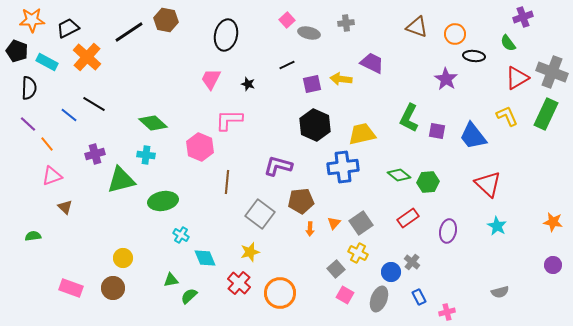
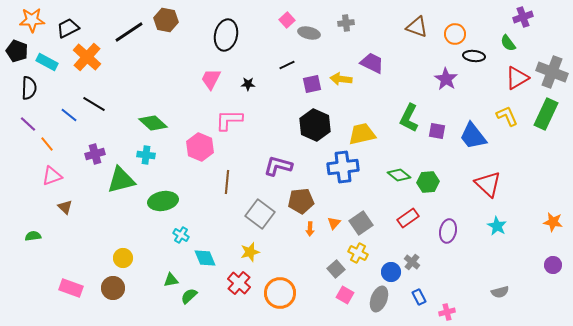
black star at (248, 84): rotated 16 degrees counterclockwise
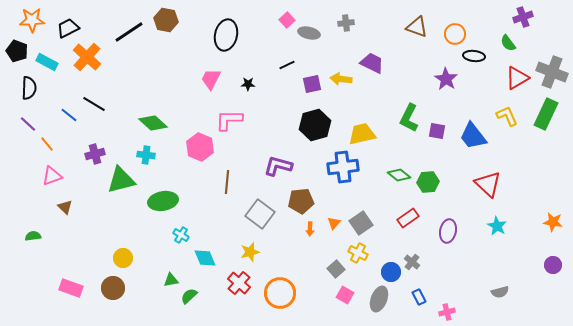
black hexagon at (315, 125): rotated 20 degrees clockwise
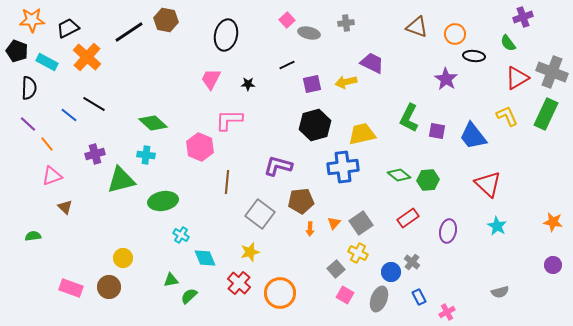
yellow arrow at (341, 79): moved 5 px right, 3 px down; rotated 20 degrees counterclockwise
green hexagon at (428, 182): moved 2 px up
brown circle at (113, 288): moved 4 px left, 1 px up
pink cross at (447, 312): rotated 14 degrees counterclockwise
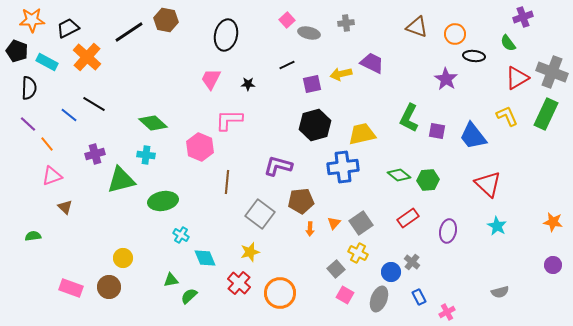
yellow arrow at (346, 82): moved 5 px left, 8 px up
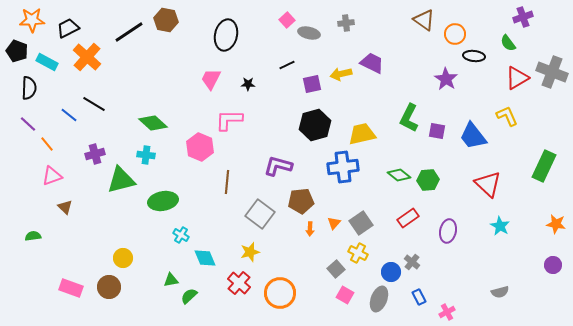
brown triangle at (417, 27): moved 7 px right, 7 px up; rotated 15 degrees clockwise
green rectangle at (546, 114): moved 2 px left, 52 px down
orange star at (553, 222): moved 3 px right, 2 px down
cyan star at (497, 226): moved 3 px right
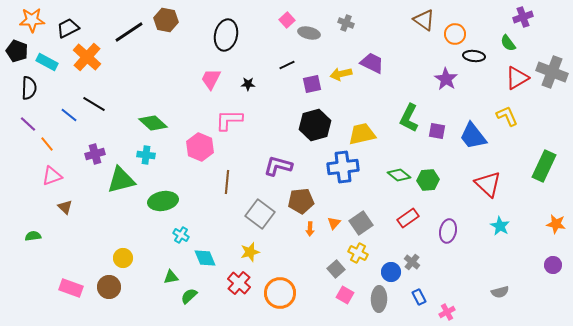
gray cross at (346, 23): rotated 28 degrees clockwise
green triangle at (171, 280): moved 3 px up
gray ellipse at (379, 299): rotated 20 degrees counterclockwise
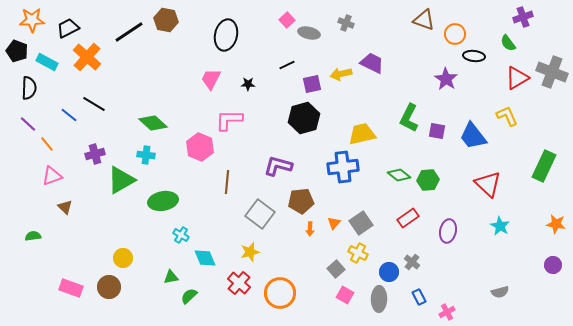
brown triangle at (424, 20): rotated 15 degrees counterclockwise
black hexagon at (315, 125): moved 11 px left, 7 px up
green triangle at (121, 180): rotated 16 degrees counterclockwise
blue circle at (391, 272): moved 2 px left
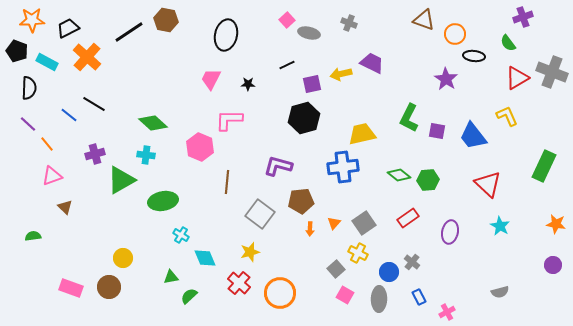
gray cross at (346, 23): moved 3 px right
gray square at (361, 223): moved 3 px right
purple ellipse at (448, 231): moved 2 px right, 1 px down
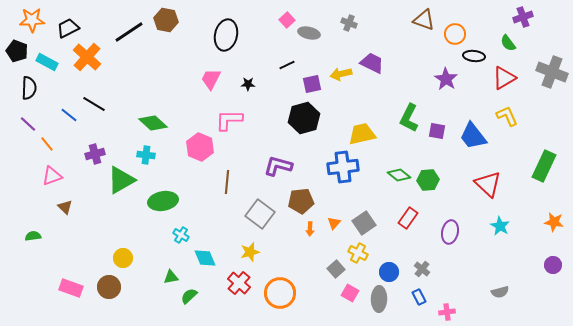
red triangle at (517, 78): moved 13 px left
red rectangle at (408, 218): rotated 20 degrees counterclockwise
orange star at (556, 224): moved 2 px left, 2 px up
gray cross at (412, 262): moved 10 px right, 7 px down
pink square at (345, 295): moved 5 px right, 2 px up
pink cross at (447, 312): rotated 21 degrees clockwise
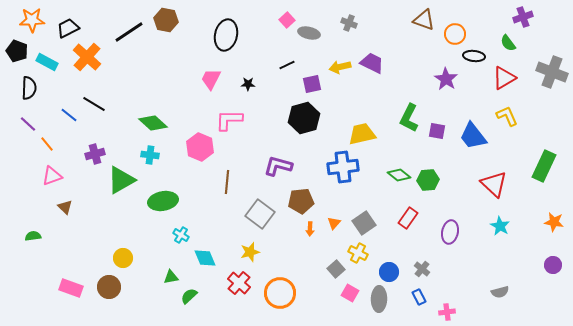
yellow arrow at (341, 74): moved 1 px left, 7 px up
cyan cross at (146, 155): moved 4 px right
red triangle at (488, 184): moved 6 px right
